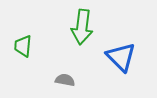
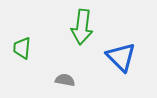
green trapezoid: moved 1 px left, 2 px down
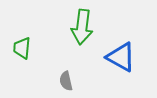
blue triangle: rotated 16 degrees counterclockwise
gray semicircle: moved 1 px right, 1 px down; rotated 114 degrees counterclockwise
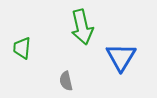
green arrow: rotated 20 degrees counterclockwise
blue triangle: rotated 32 degrees clockwise
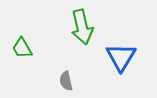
green trapezoid: rotated 35 degrees counterclockwise
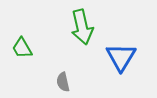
gray semicircle: moved 3 px left, 1 px down
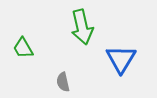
green trapezoid: moved 1 px right
blue triangle: moved 2 px down
